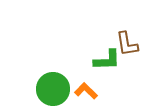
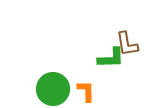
green L-shape: moved 4 px right, 2 px up
orange L-shape: rotated 45 degrees clockwise
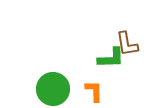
orange L-shape: moved 8 px right
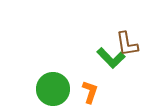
green L-shape: rotated 48 degrees clockwise
orange L-shape: moved 4 px left, 1 px down; rotated 20 degrees clockwise
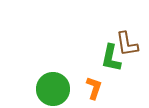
green L-shape: rotated 56 degrees clockwise
orange L-shape: moved 4 px right, 4 px up
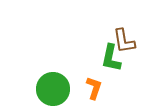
brown L-shape: moved 3 px left, 3 px up
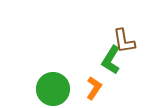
green L-shape: moved 2 px down; rotated 20 degrees clockwise
orange L-shape: rotated 15 degrees clockwise
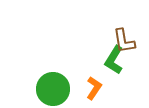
green L-shape: moved 3 px right
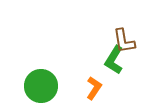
green circle: moved 12 px left, 3 px up
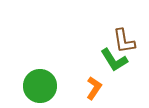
green L-shape: rotated 64 degrees counterclockwise
green circle: moved 1 px left
